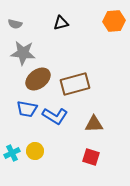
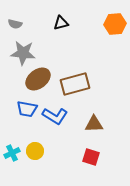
orange hexagon: moved 1 px right, 3 px down
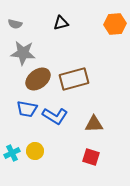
brown rectangle: moved 1 px left, 5 px up
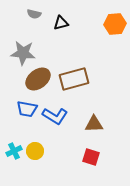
gray semicircle: moved 19 px right, 10 px up
cyan cross: moved 2 px right, 2 px up
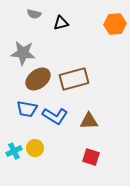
brown triangle: moved 5 px left, 3 px up
yellow circle: moved 3 px up
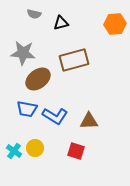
brown rectangle: moved 19 px up
cyan cross: rotated 28 degrees counterclockwise
red square: moved 15 px left, 6 px up
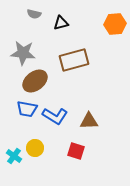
brown ellipse: moved 3 px left, 2 px down
cyan cross: moved 5 px down
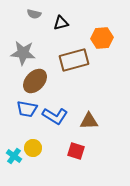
orange hexagon: moved 13 px left, 14 px down
brown ellipse: rotated 10 degrees counterclockwise
yellow circle: moved 2 px left
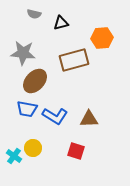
brown triangle: moved 2 px up
